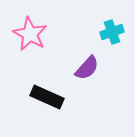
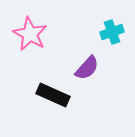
black rectangle: moved 6 px right, 2 px up
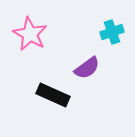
purple semicircle: rotated 12 degrees clockwise
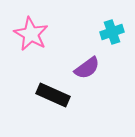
pink star: moved 1 px right
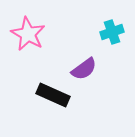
pink star: moved 3 px left
purple semicircle: moved 3 px left, 1 px down
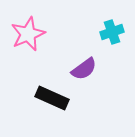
pink star: rotated 20 degrees clockwise
black rectangle: moved 1 px left, 3 px down
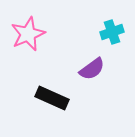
purple semicircle: moved 8 px right
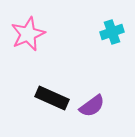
purple semicircle: moved 37 px down
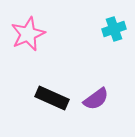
cyan cross: moved 2 px right, 3 px up
purple semicircle: moved 4 px right, 7 px up
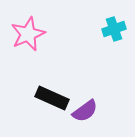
purple semicircle: moved 11 px left, 12 px down
